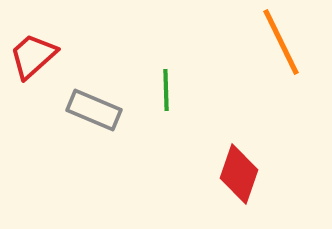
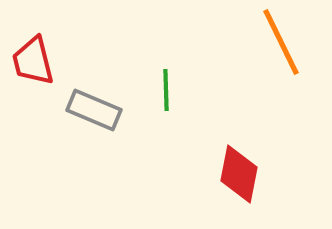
red trapezoid: moved 5 px down; rotated 62 degrees counterclockwise
red diamond: rotated 8 degrees counterclockwise
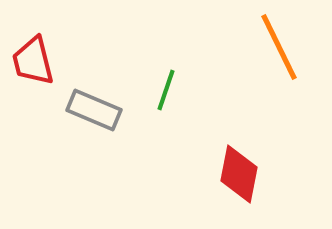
orange line: moved 2 px left, 5 px down
green line: rotated 21 degrees clockwise
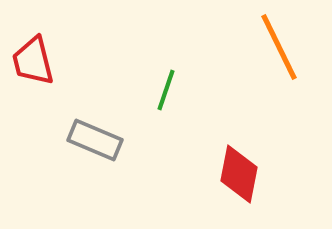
gray rectangle: moved 1 px right, 30 px down
